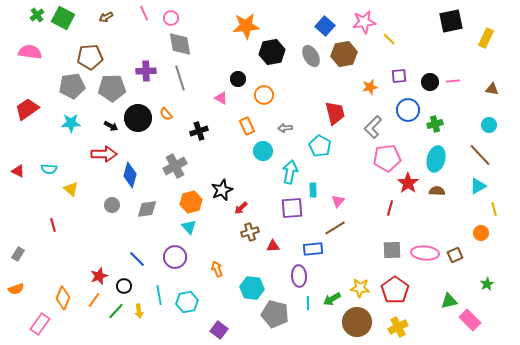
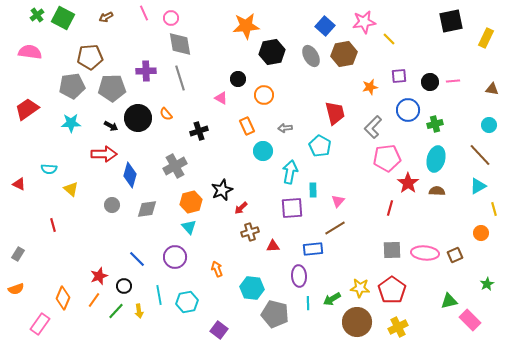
red triangle at (18, 171): moved 1 px right, 13 px down
red pentagon at (395, 290): moved 3 px left
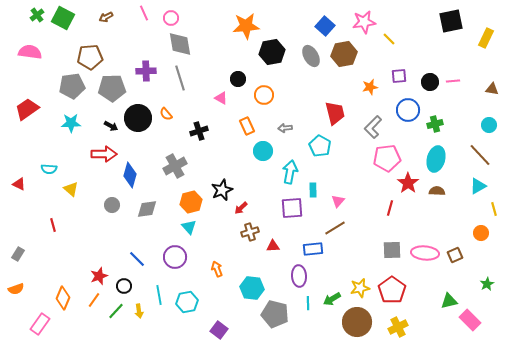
yellow star at (360, 288): rotated 18 degrees counterclockwise
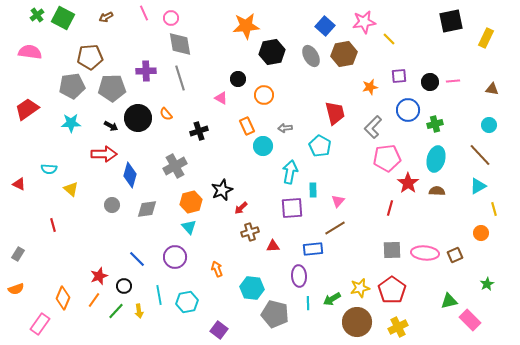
cyan circle at (263, 151): moved 5 px up
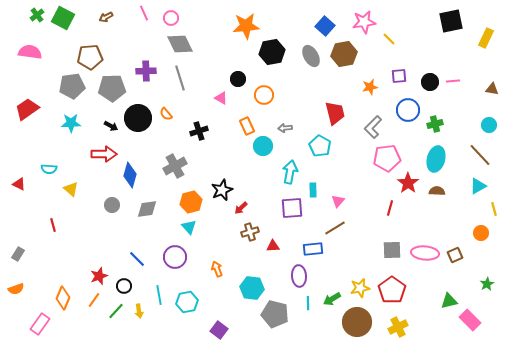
gray diamond at (180, 44): rotated 16 degrees counterclockwise
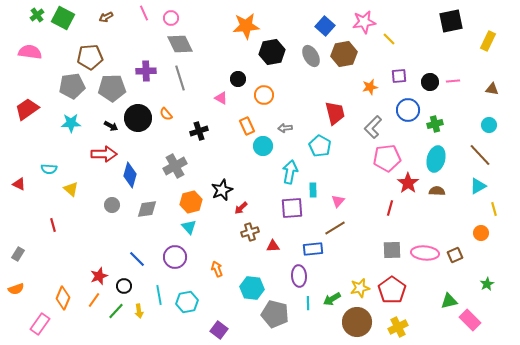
yellow rectangle at (486, 38): moved 2 px right, 3 px down
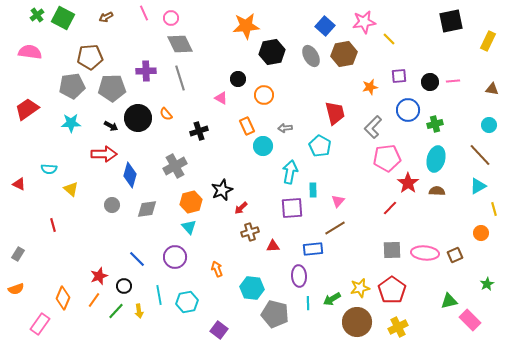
red line at (390, 208): rotated 28 degrees clockwise
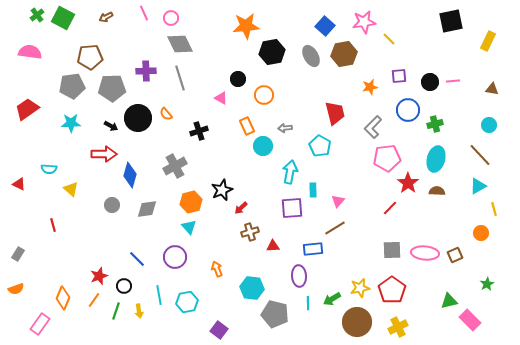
green line at (116, 311): rotated 24 degrees counterclockwise
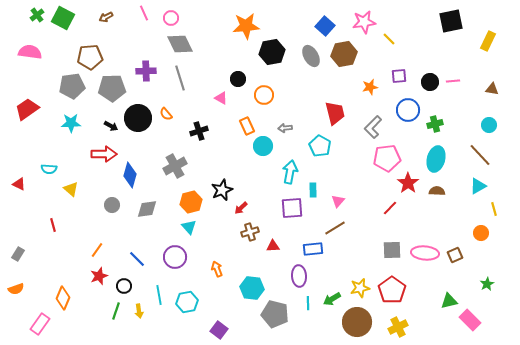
orange line at (94, 300): moved 3 px right, 50 px up
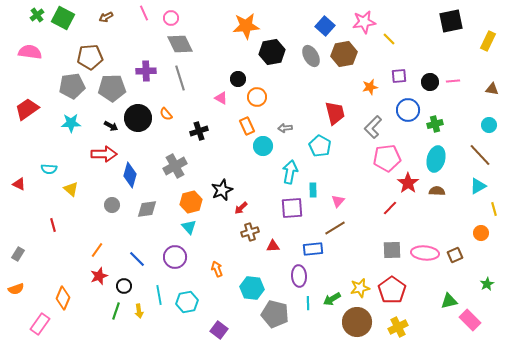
orange circle at (264, 95): moved 7 px left, 2 px down
